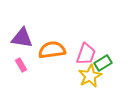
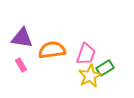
green rectangle: moved 2 px right, 5 px down
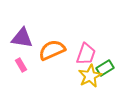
orange semicircle: rotated 16 degrees counterclockwise
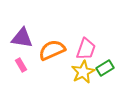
pink trapezoid: moved 5 px up
yellow star: moved 7 px left, 4 px up
